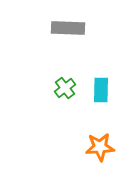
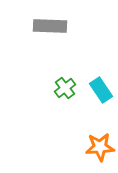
gray rectangle: moved 18 px left, 2 px up
cyan rectangle: rotated 35 degrees counterclockwise
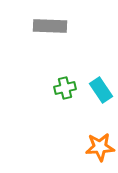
green cross: rotated 25 degrees clockwise
